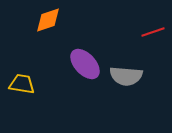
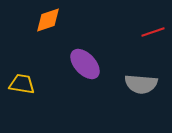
gray semicircle: moved 15 px right, 8 px down
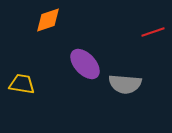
gray semicircle: moved 16 px left
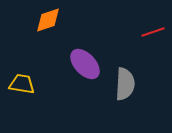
gray semicircle: rotated 92 degrees counterclockwise
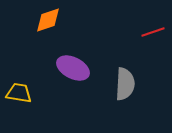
purple ellipse: moved 12 px left, 4 px down; rotated 20 degrees counterclockwise
yellow trapezoid: moved 3 px left, 9 px down
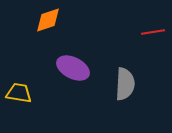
red line: rotated 10 degrees clockwise
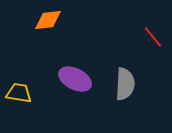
orange diamond: rotated 12 degrees clockwise
red line: moved 5 px down; rotated 60 degrees clockwise
purple ellipse: moved 2 px right, 11 px down
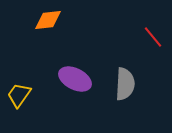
yellow trapezoid: moved 2 px down; rotated 64 degrees counterclockwise
